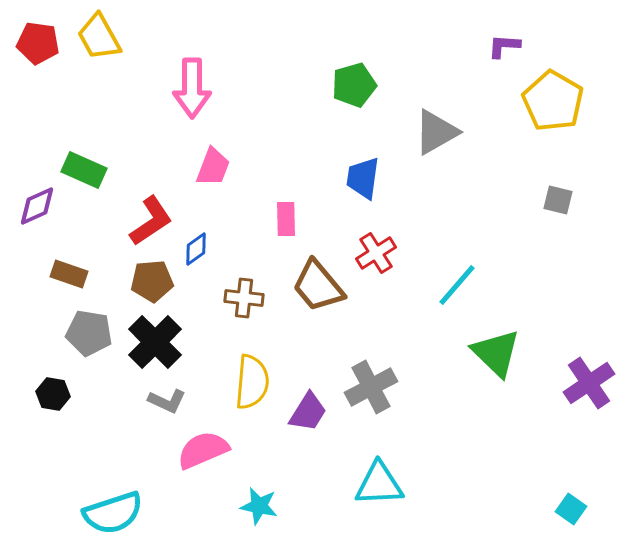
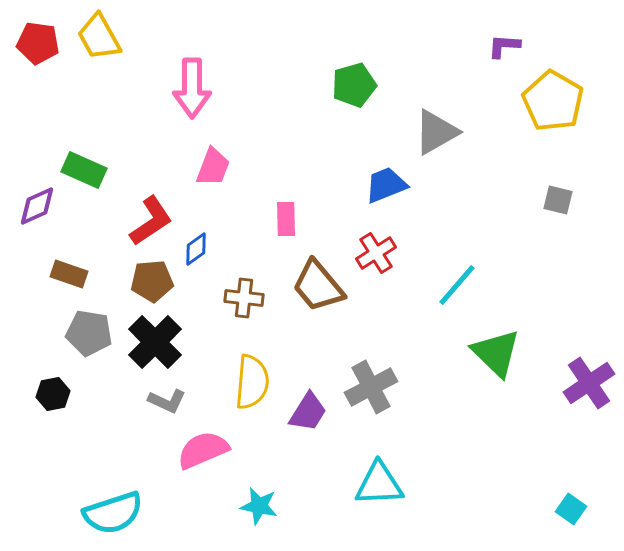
blue trapezoid: moved 23 px right, 7 px down; rotated 60 degrees clockwise
black hexagon: rotated 20 degrees counterclockwise
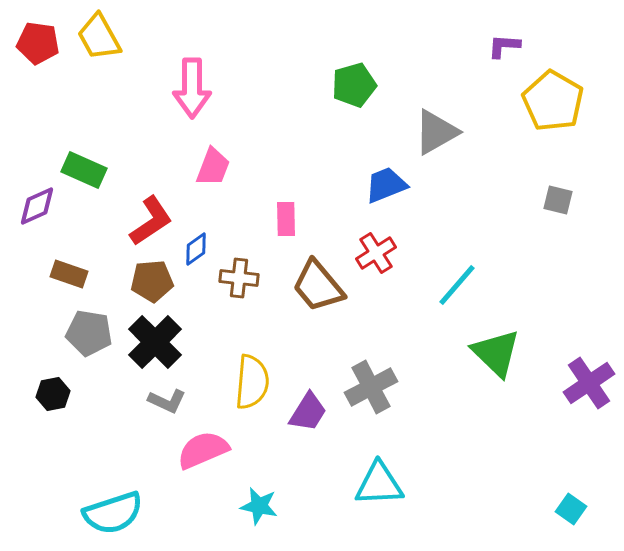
brown cross: moved 5 px left, 20 px up
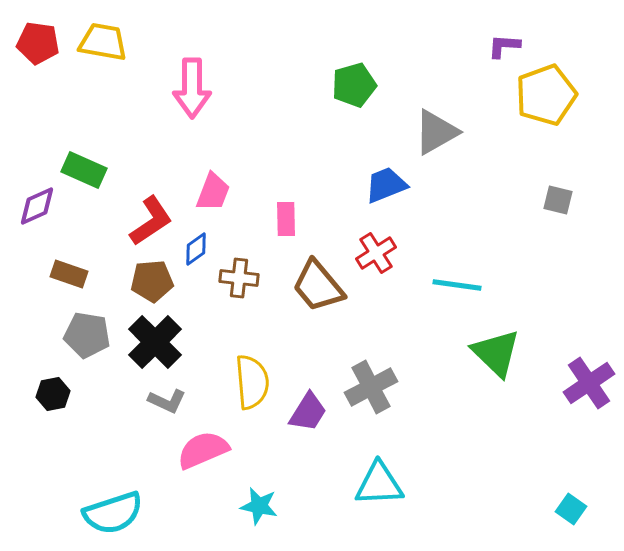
yellow trapezoid: moved 4 px right, 5 px down; rotated 129 degrees clockwise
yellow pentagon: moved 7 px left, 6 px up; rotated 22 degrees clockwise
pink trapezoid: moved 25 px down
cyan line: rotated 57 degrees clockwise
gray pentagon: moved 2 px left, 2 px down
yellow semicircle: rotated 10 degrees counterclockwise
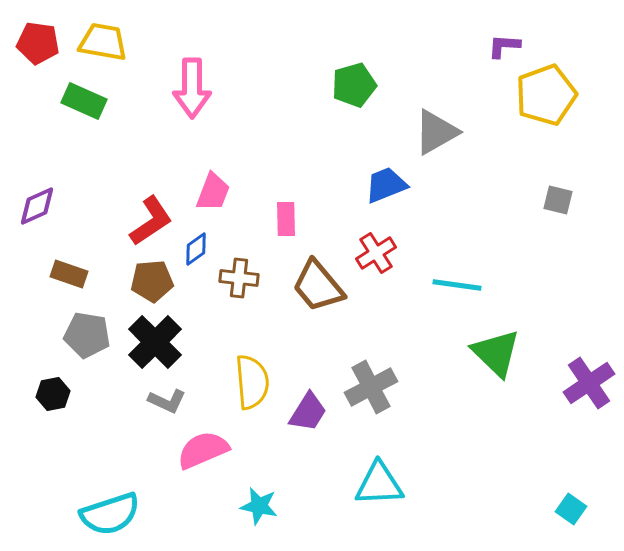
green rectangle: moved 69 px up
cyan semicircle: moved 3 px left, 1 px down
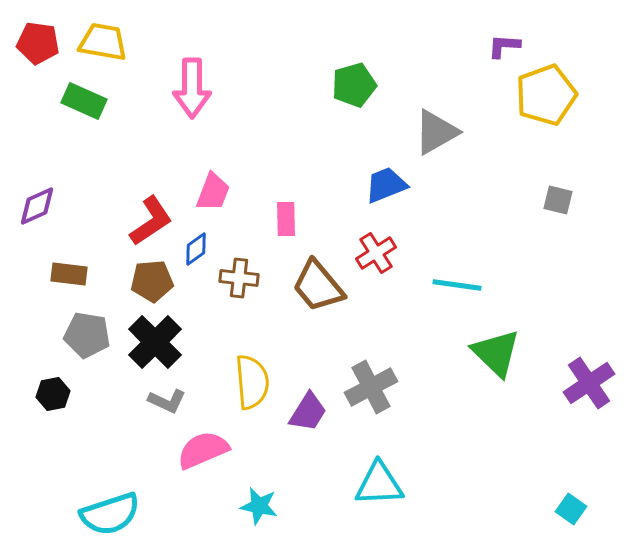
brown rectangle: rotated 12 degrees counterclockwise
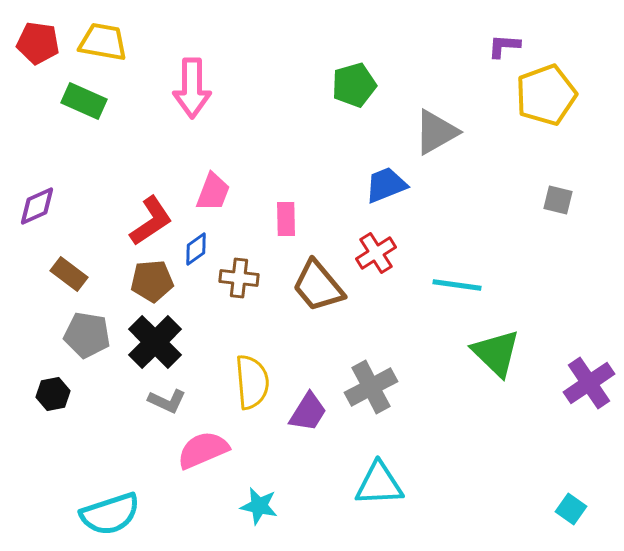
brown rectangle: rotated 30 degrees clockwise
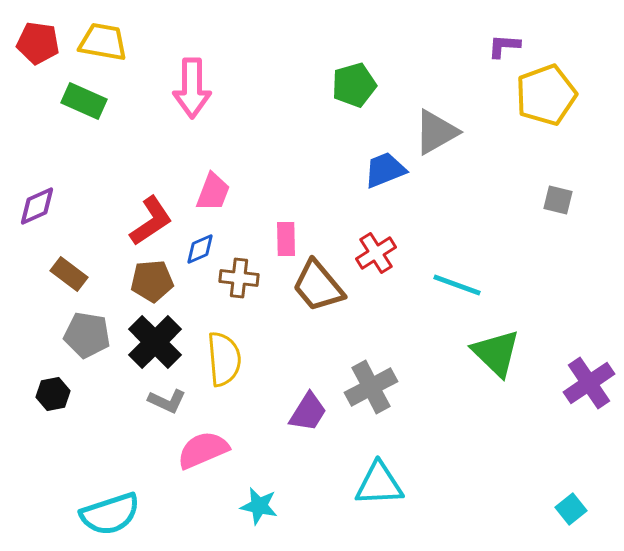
blue trapezoid: moved 1 px left, 15 px up
pink rectangle: moved 20 px down
blue diamond: moved 4 px right; rotated 12 degrees clockwise
cyan line: rotated 12 degrees clockwise
yellow semicircle: moved 28 px left, 23 px up
cyan square: rotated 16 degrees clockwise
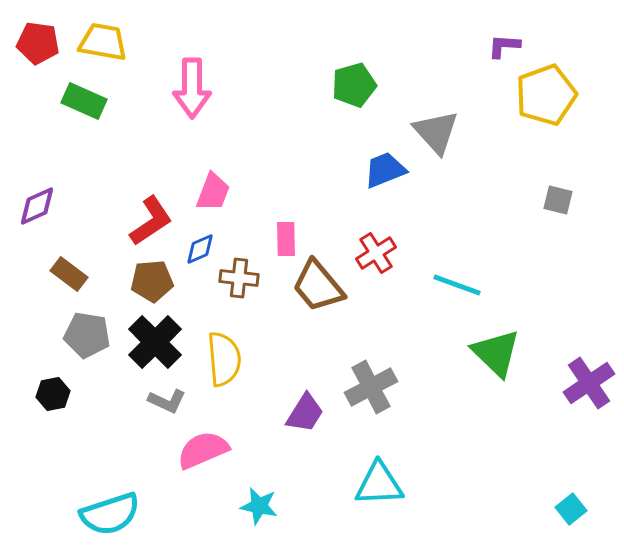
gray triangle: rotated 42 degrees counterclockwise
purple trapezoid: moved 3 px left, 1 px down
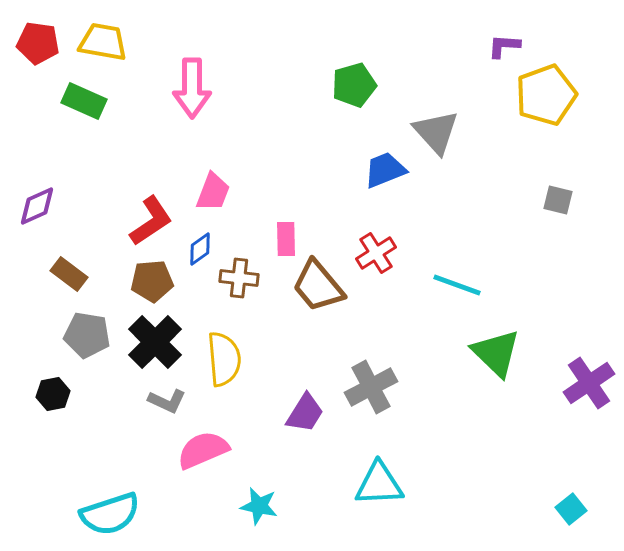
blue diamond: rotated 12 degrees counterclockwise
